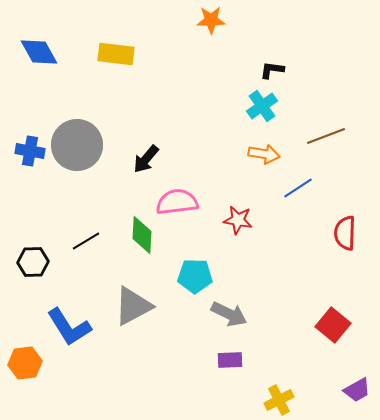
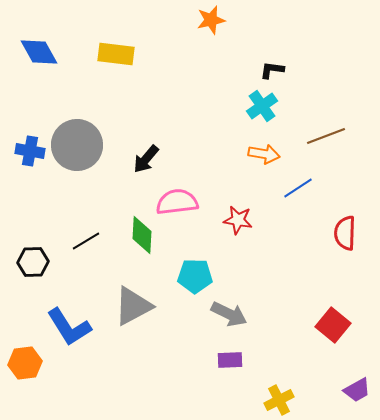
orange star: rotated 12 degrees counterclockwise
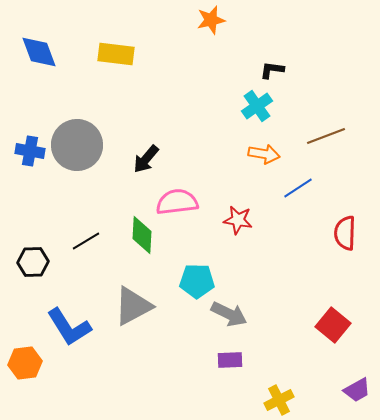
blue diamond: rotated 9 degrees clockwise
cyan cross: moved 5 px left
cyan pentagon: moved 2 px right, 5 px down
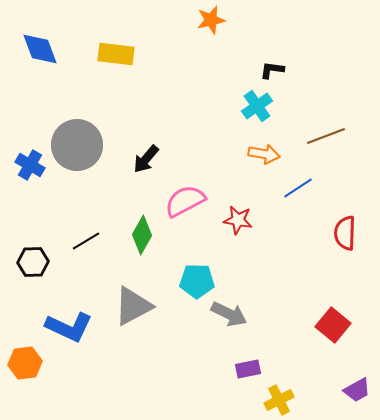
blue diamond: moved 1 px right, 3 px up
blue cross: moved 14 px down; rotated 20 degrees clockwise
pink semicircle: moved 8 px right, 1 px up; rotated 21 degrees counterclockwise
green diamond: rotated 27 degrees clockwise
blue L-shape: rotated 33 degrees counterclockwise
purple rectangle: moved 18 px right, 9 px down; rotated 10 degrees counterclockwise
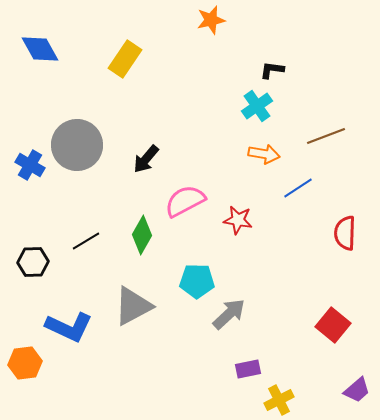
blue diamond: rotated 9 degrees counterclockwise
yellow rectangle: moved 9 px right, 5 px down; rotated 63 degrees counterclockwise
gray arrow: rotated 69 degrees counterclockwise
purple trapezoid: rotated 12 degrees counterclockwise
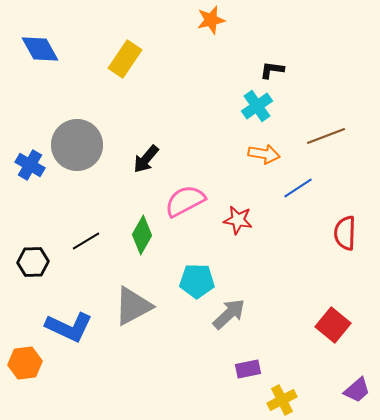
yellow cross: moved 3 px right
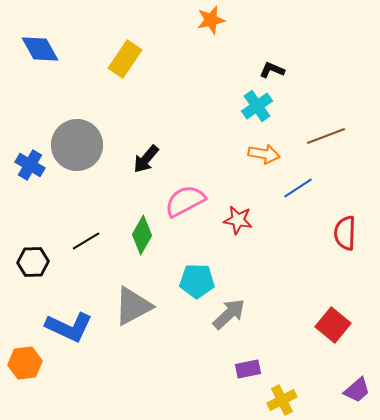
black L-shape: rotated 15 degrees clockwise
